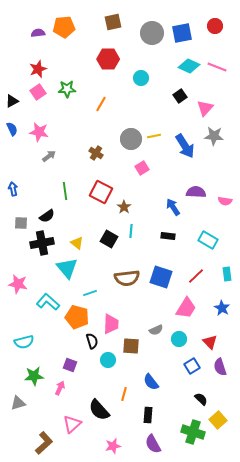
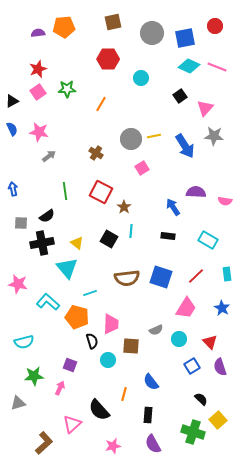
blue square at (182, 33): moved 3 px right, 5 px down
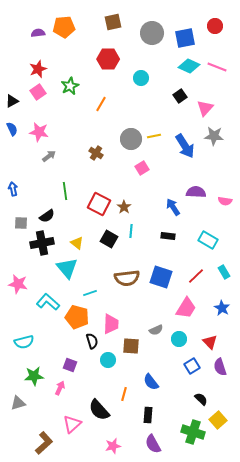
green star at (67, 89): moved 3 px right, 3 px up; rotated 24 degrees counterclockwise
red square at (101, 192): moved 2 px left, 12 px down
cyan rectangle at (227, 274): moved 3 px left, 2 px up; rotated 24 degrees counterclockwise
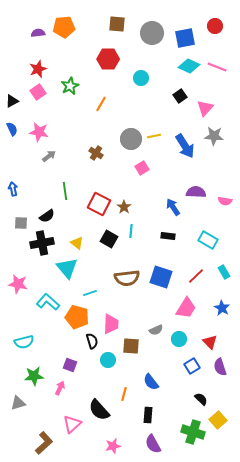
brown square at (113, 22): moved 4 px right, 2 px down; rotated 18 degrees clockwise
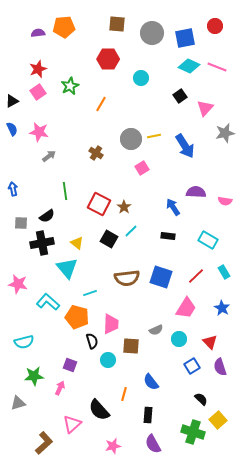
gray star at (214, 136): moved 11 px right, 3 px up; rotated 18 degrees counterclockwise
cyan line at (131, 231): rotated 40 degrees clockwise
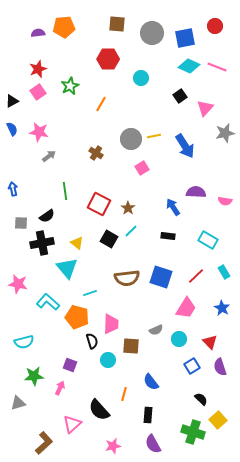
brown star at (124, 207): moved 4 px right, 1 px down
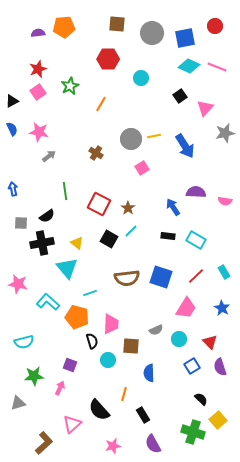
cyan rectangle at (208, 240): moved 12 px left
blue semicircle at (151, 382): moved 2 px left, 9 px up; rotated 36 degrees clockwise
black rectangle at (148, 415): moved 5 px left; rotated 35 degrees counterclockwise
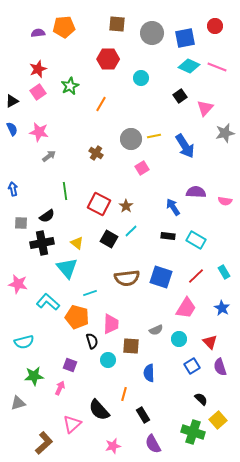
brown star at (128, 208): moved 2 px left, 2 px up
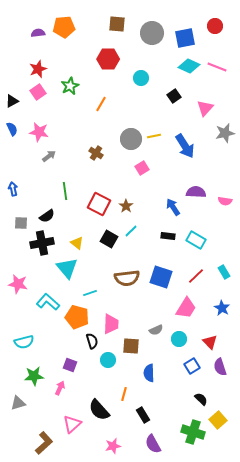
black square at (180, 96): moved 6 px left
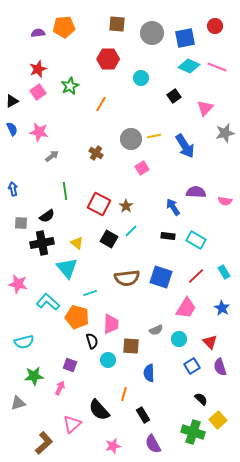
gray arrow at (49, 156): moved 3 px right
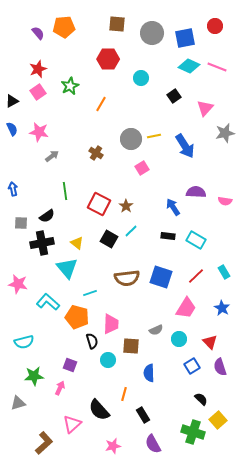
purple semicircle at (38, 33): rotated 56 degrees clockwise
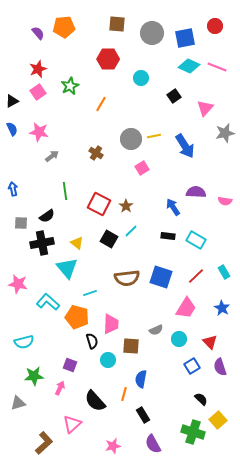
blue semicircle at (149, 373): moved 8 px left, 6 px down; rotated 12 degrees clockwise
black semicircle at (99, 410): moved 4 px left, 9 px up
